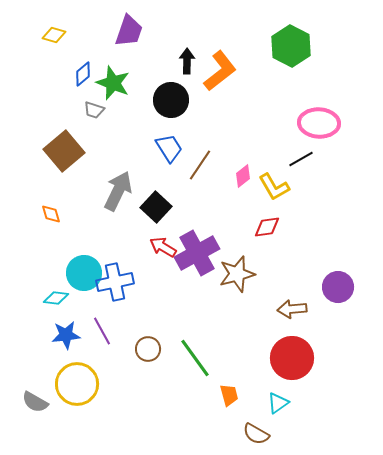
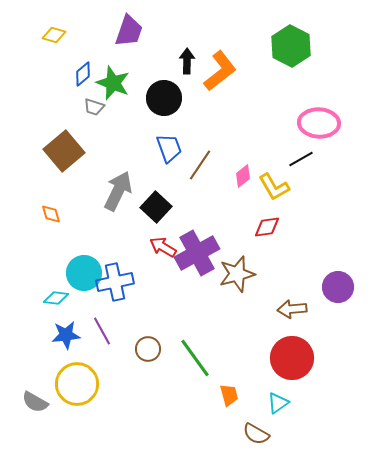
black circle: moved 7 px left, 2 px up
gray trapezoid: moved 3 px up
blue trapezoid: rotated 12 degrees clockwise
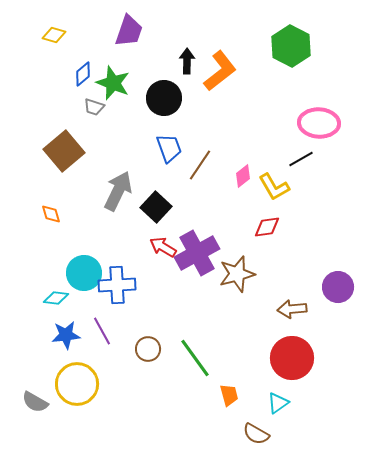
blue cross: moved 2 px right, 3 px down; rotated 9 degrees clockwise
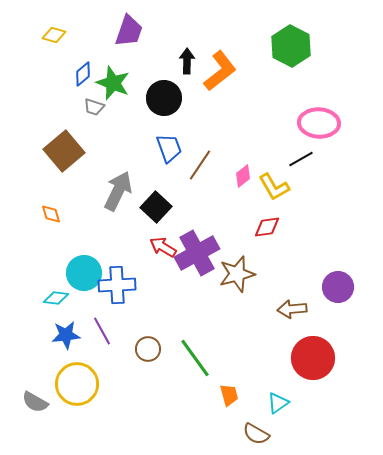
red circle: moved 21 px right
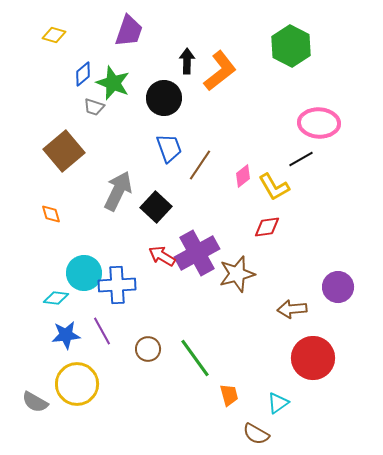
red arrow: moved 1 px left, 9 px down
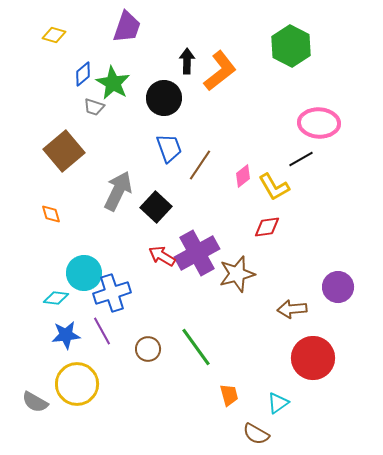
purple trapezoid: moved 2 px left, 4 px up
green star: rotated 8 degrees clockwise
blue cross: moved 5 px left, 8 px down; rotated 15 degrees counterclockwise
green line: moved 1 px right, 11 px up
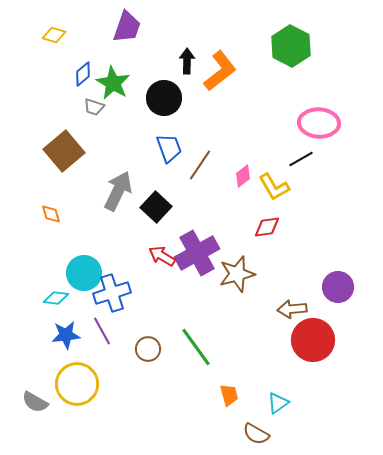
red circle: moved 18 px up
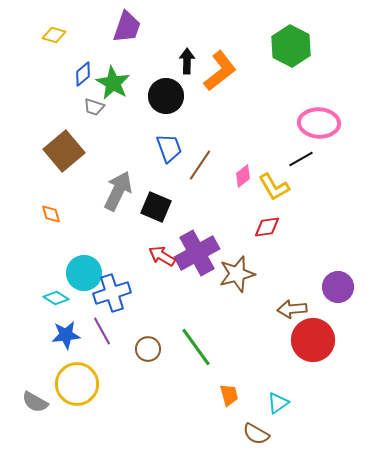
black circle: moved 2 px right, 2 px up
black square: rotated 20 degrees counterclockwise
cyan diamond: rotated 25 degrees clockwise
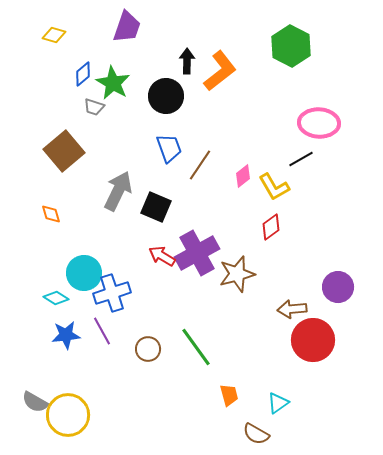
red diamond: moved 4 px right; rotated 28 degrees counterclockwise
yellow circle: moved 9 px left, 31 px down
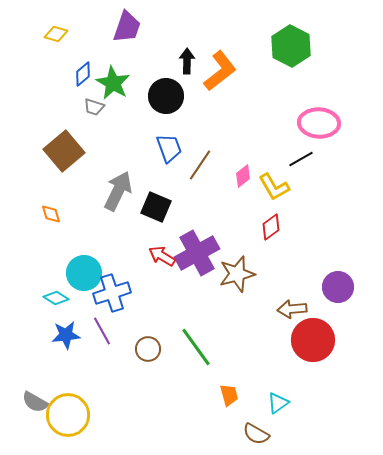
yellow diamond: moved 2 px right, 1 px up
